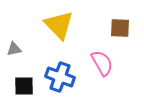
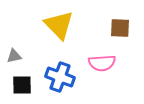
gray triangle: moved 7 px down
pink semicircle: rotated 116 degrees clockwise
black square: moved 2 px left, 1 px up
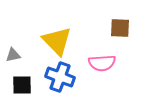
yellow triangle: moved 2 px left, 16 px down
gray triangle: moved 1 px left, 1 px up
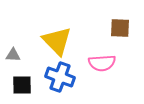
gray triangle: rotated 14 degrees clockwise
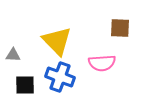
black square: moved 3 px right
